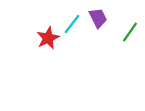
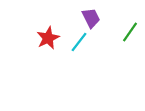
purple trapezoid: moved 7 px left
cyan line: moved 7 px right, 18 px down
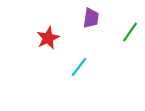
purple trapezoid: rotated 35 degrees clockwise
cyan line: moved 25 px down
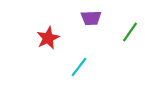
purple trapezoid: rotated 80 degrees clockwise
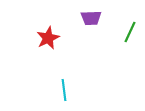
green line: rotated 10 degrees counterclockwise
cyan line: moved 15 px left, 23 px down; rotated 45 degrees counterclockwise
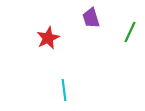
purple trapezoid: rotated 75 degrees clockwise
